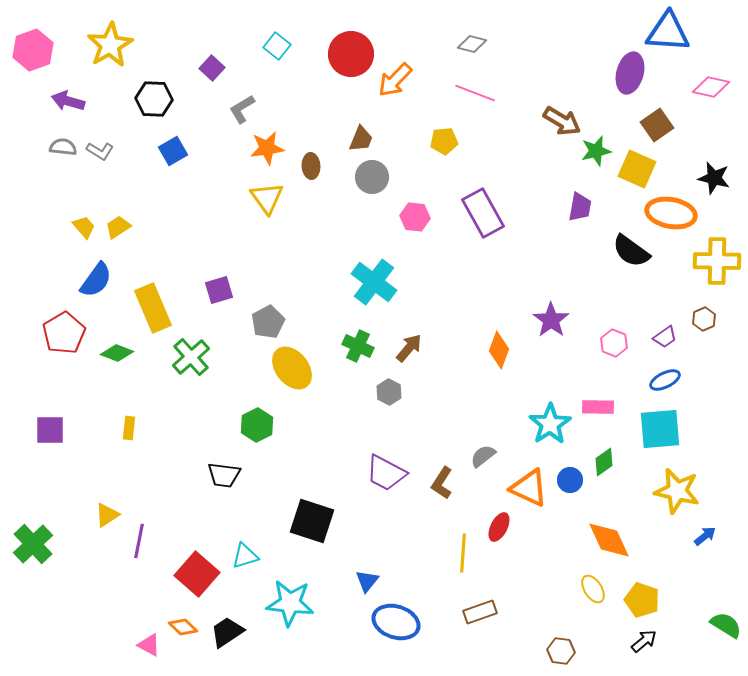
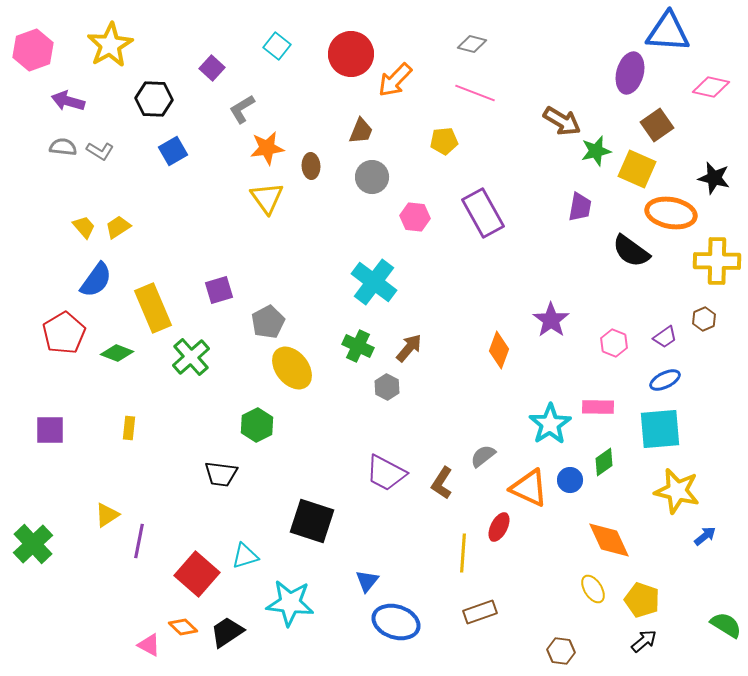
brown trapezoid at (361, 139): moved 8 px up
gray hexagon at (389, 392): moved 2 px left, 5 px up
black trapezoid at (224, 475): moved 3 px left, 1 px up
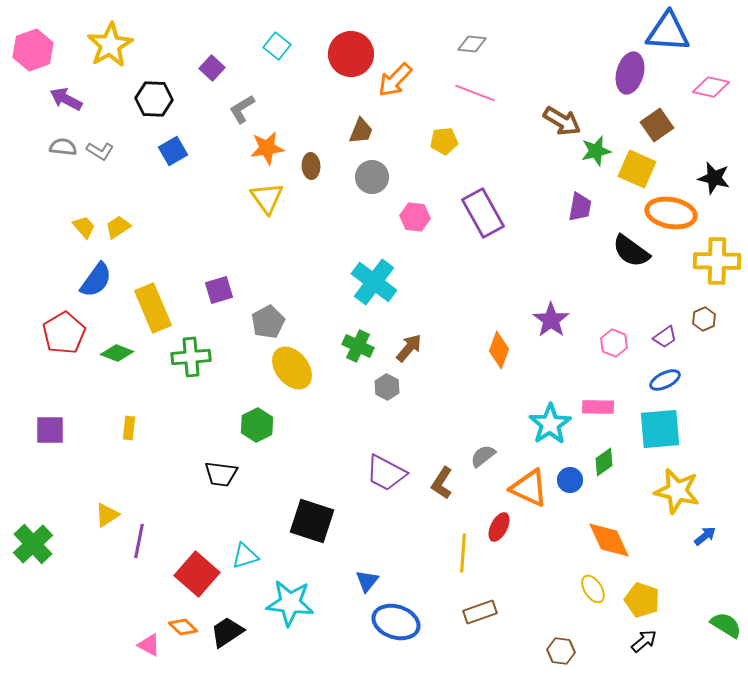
gray diamond at (472, 44): rotated 8 degrees counterclockwise
purple arrow at (68, 101): moved 2 px left, 2 px up; rotated 12 degrees clockwise
green cross at (191, 357): rotated 36 degrees clockwise
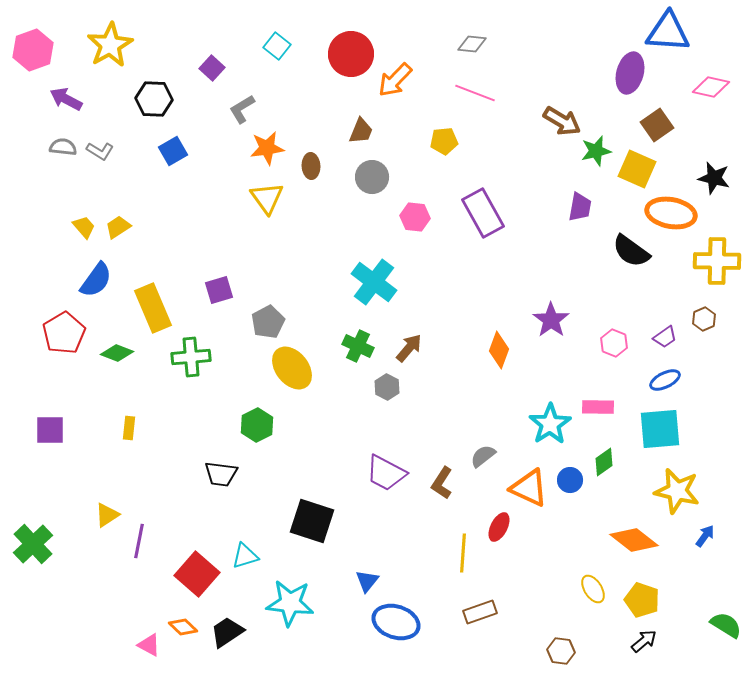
blue arrow at (705, 536): rotated 15 degrees counterclockwise
orange diamond at (609, 540): moved 25 px right; rotated 27 degrees counterclockwise
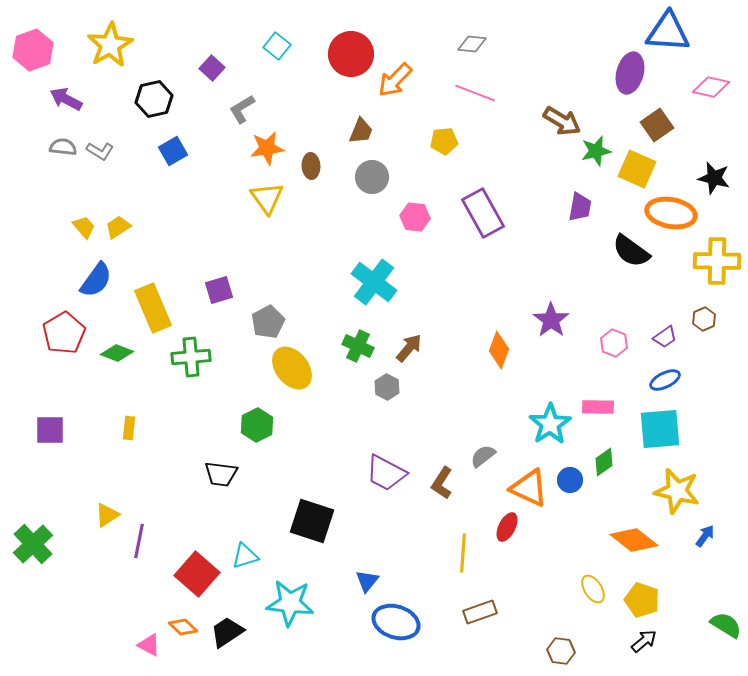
black hexagon at (154, 99): rotated 15 degrees counterclockwise
red ellipse at (499, 527): moved 8 px right
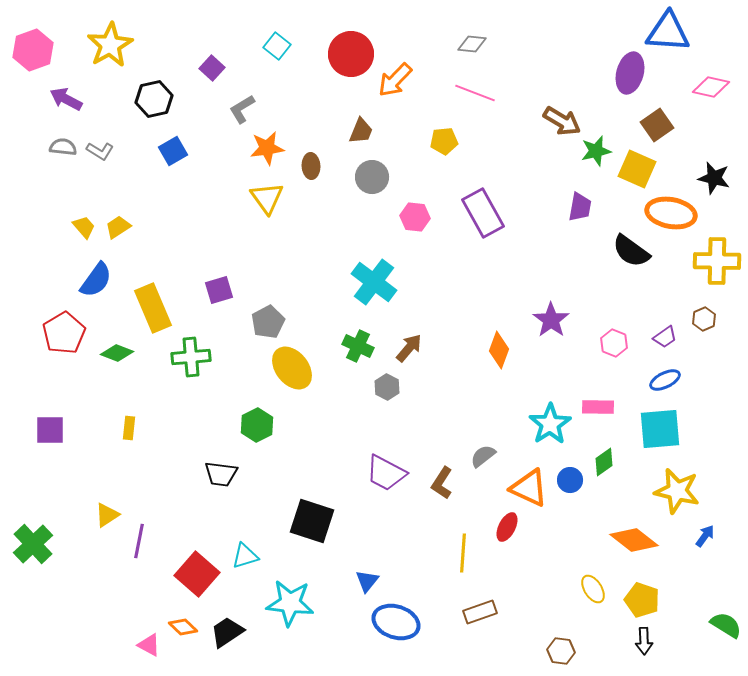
black arrow at (644, 641): rotated 128 degrees clockwise
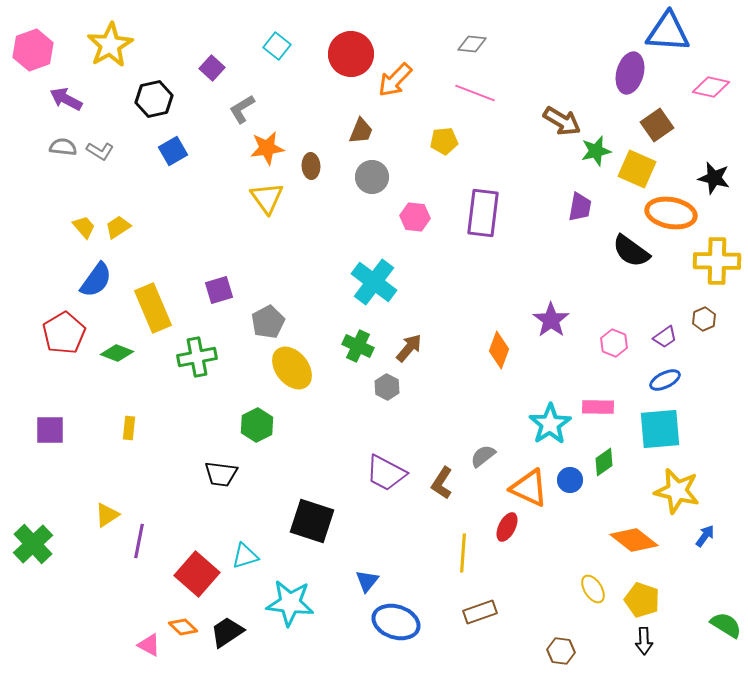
purple rectangle at (483, 213): rotated 36 degrees clockwise
green cross at (191, 357): moved 6 px right; rotated 6 degrees counterclockwise
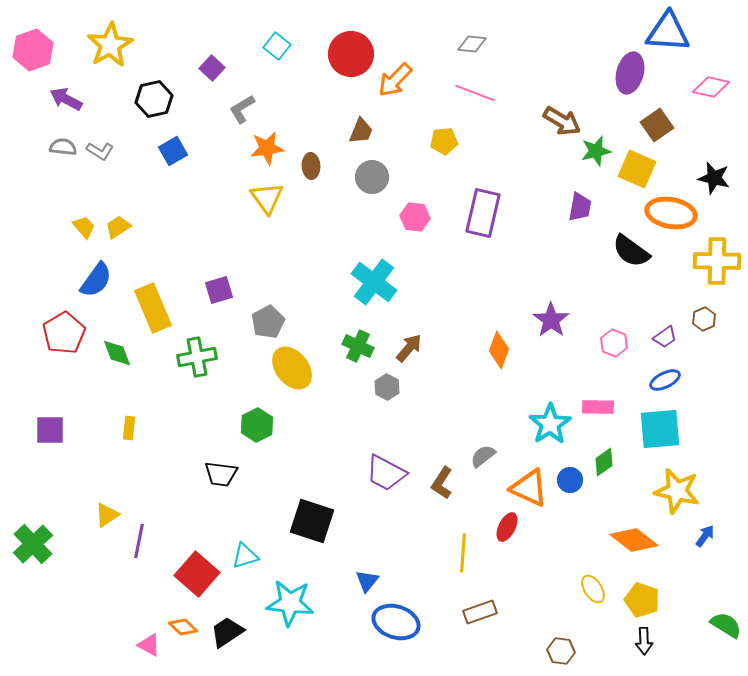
purple rectangle at (483, 213): rotated 6 degrees clockwise
green diamond at (117, 353): rotated 48 degrees clockwise
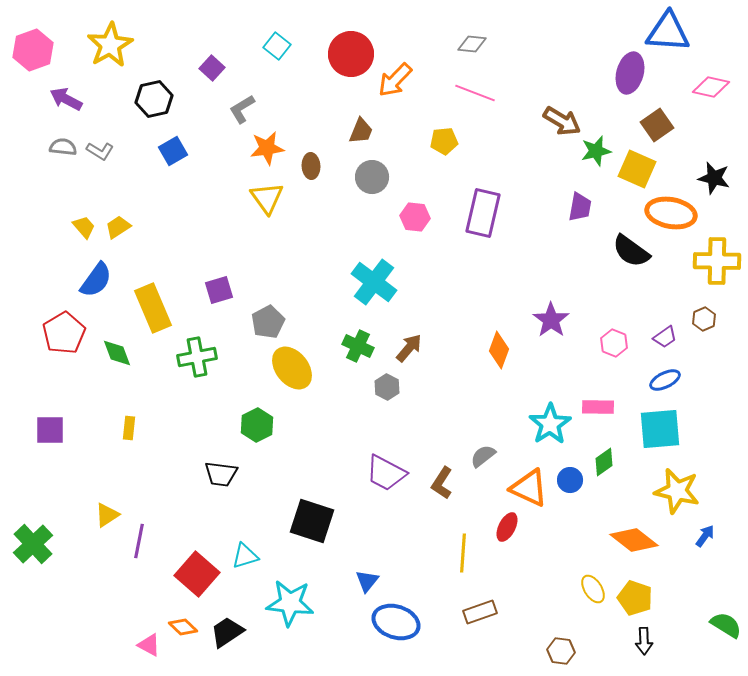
yellow pentagon at (642, 600): moved 7 px left, 2 px up
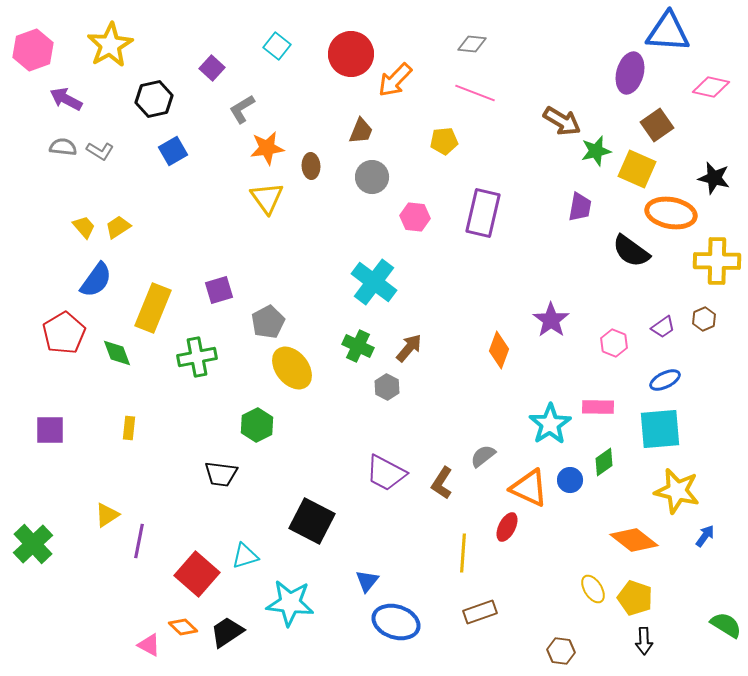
yellow rectangle at (153, 308): rotated 45 degrees clockwise
purple trapezoid at (665, 337): moved 2 px left, 10 px up
black square at (312, 521): rotated 9 degrees clockwise
